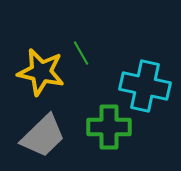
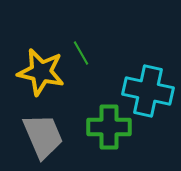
cyan cross: moved 3 px right, 5 px down
gray trapezoid: rotated 69 degrees counterclockwise
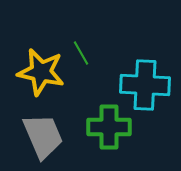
cyan cross: moved 3 px left, 6 px up; rotated 9 degrees counterclockwise
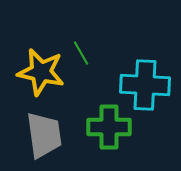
gray trapezoid: moved 1 px right, 1 px up; rotated 15 degrees clockwise
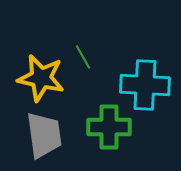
green line: moved 2 px right, 4 px down
yellow star: moved 6 px down
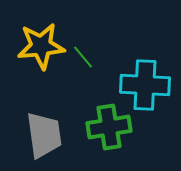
green line: rotated 10 degrees counterclockwise
yellow star: moved 32 px up; rotated 18 degrees counterclockwise
green cross: rotated 9 degrees counterclockwise
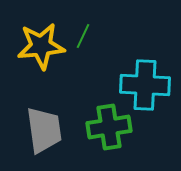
green line: moved 21 px up; rotated 65 degrees clockwise
gray trapezoid: moved 5 px up
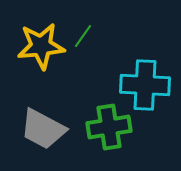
green line: rotated 10 degrees clockwise
gray trapezoid: moved 1 px left, 1 px up; rotated 126 degrees clockwise
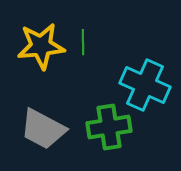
green line: moved 6 px down; rotated 35 degrees counterclockwise
cyan cross: rotated 21 degrees clockwise
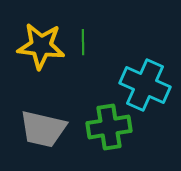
yellow star: rotated 12 degrees clockwise
gray trapezoid: rotated 15 degrees counterclockwise
